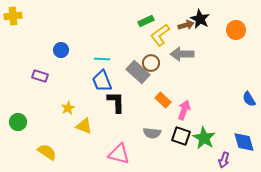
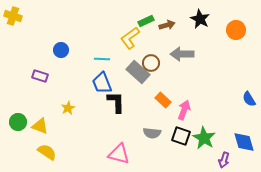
yellow cross: rotated 24 degrees clockwise
brown arrow: moved 19 px left
yellow L-shape: moved 30 px left, 3 px down
blue trapezoid: moved 2 px down
yellow triangle: moved 44 px left
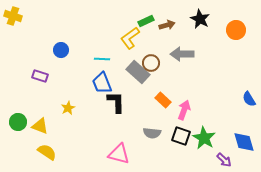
purple arrow: rotated 63 degrees counterclockwise
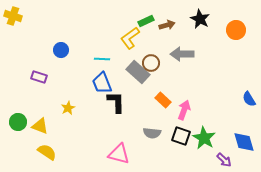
purple rectangle: moved 1 px left, 1 px down
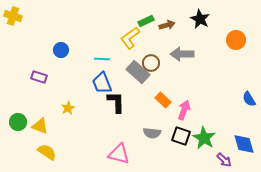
orange circle: moved 10 px down
blue diamond: moved 2 px down
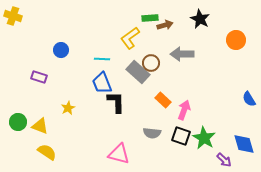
green rectangle: moved 4 px right, 3 px up; rotated 21 degrees clockwise
brown arrow: moved 2 px left
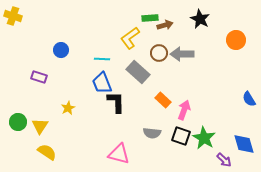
brown circle: moved 8 px right, 10 px up
yellow triangle: rotated 42 degrees clockwise
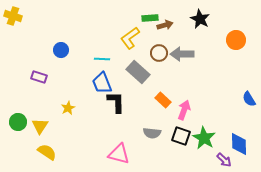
blue diamond: moved 5 px left; rotated 15 degrees clockwise
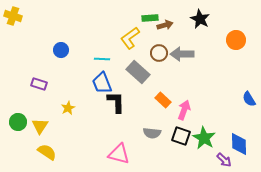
purple rectangle: moved 7 px down
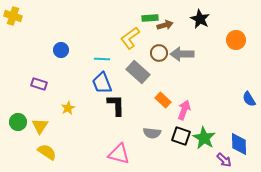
black L-shape: moved 3 px down
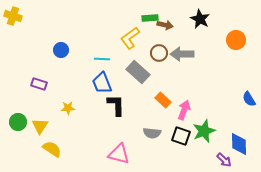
brown arrow: rotated 28 degrees clockwise
yellow star: rotated 24 degrees clockwise
green star: moved 7 px up; rotated 20 degrees clockwise
yellow semicircle: moved 5 px right, 3 px up
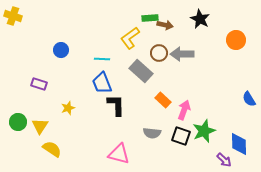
gray rectangle: moved 3 px right, 1 px up
yellow star: rotated 16 degrees counterclockwise
